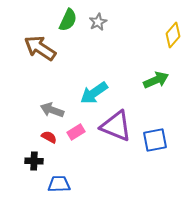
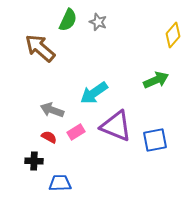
gray star: rotated 24 degrees counterclockwise
brown arrow: rotated 8 degrees clockwise
blue trapezoid: moved 1 px right, 1 px up
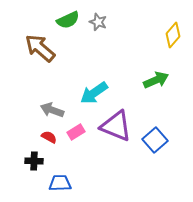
green semicircle: rotated 40 degrees clockwise
blue square: rotated 30 degrees counterclockwise
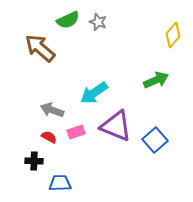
pink rectangle: rotated 12 degrees clockwise
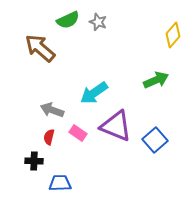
pink rectangle: moved 2 px right, 1 px down; rotated 54 degrees clockwise
red semicircle: rotated 105 degrees counterclockwise
